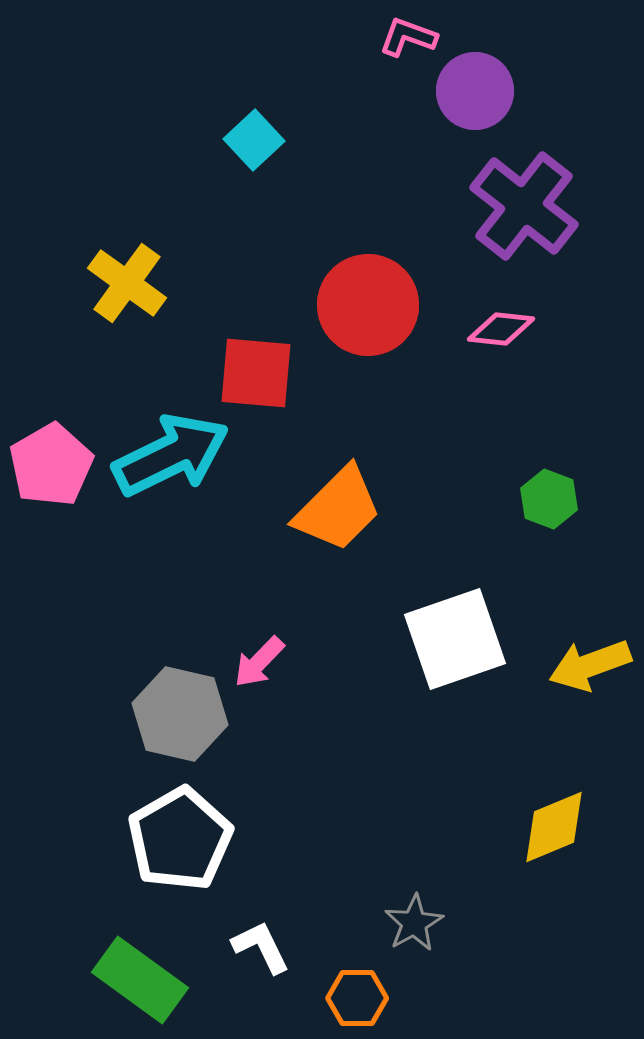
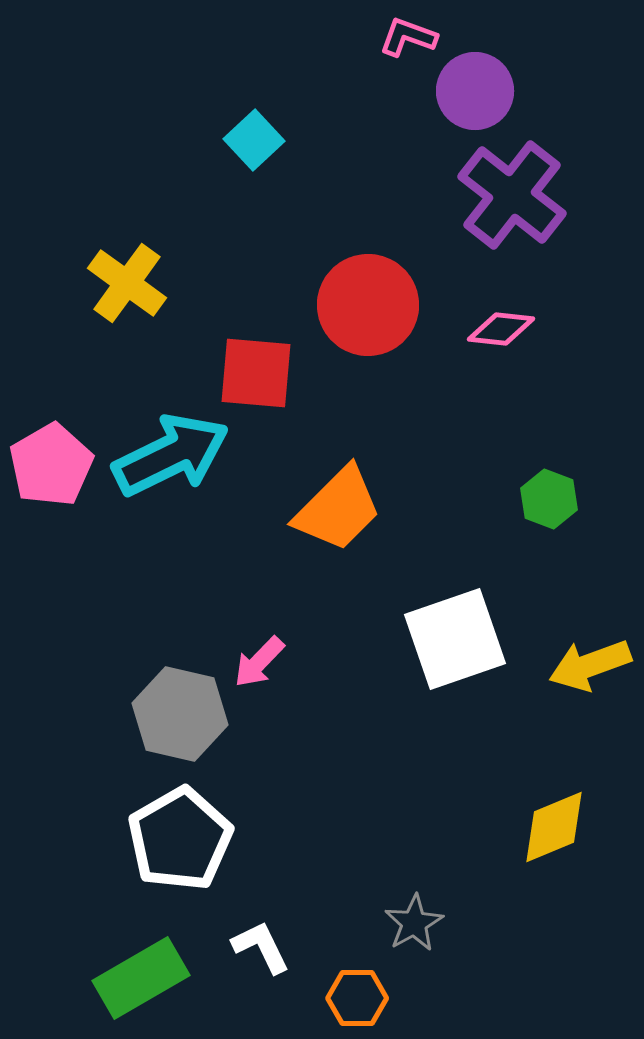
purple cross: moved 12 px left, 11 px up
green rectangle: moved 1 px right, 2 px up; rotated 66 degrees counterclockwise
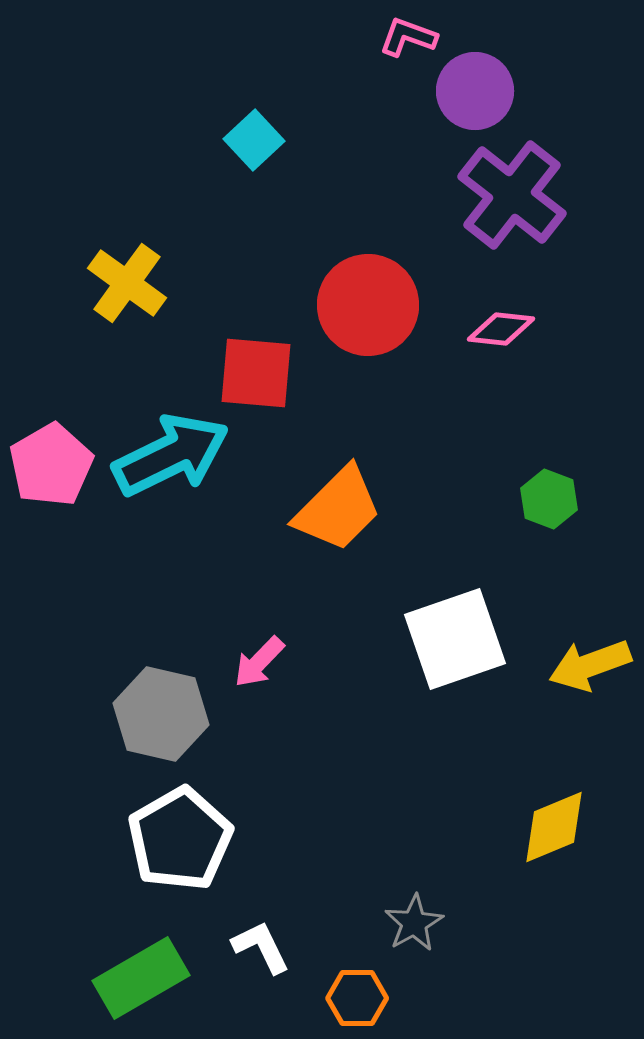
gray hexagon: moved 19 px left
